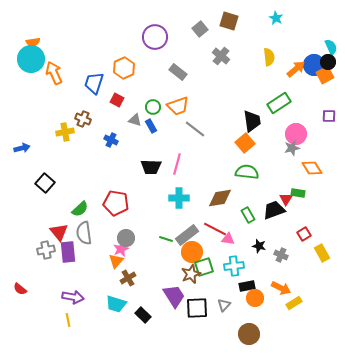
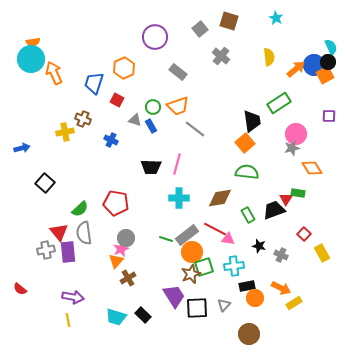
red square at (304, 234): rotated 16 degrees counterclockwise
cyan trapezoid at (116, 304): moved 13 px down
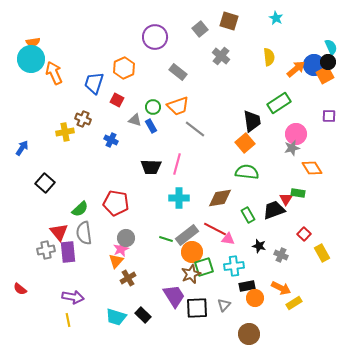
blue arrow at (22, 148): rotated 42 degrees counterclockwise
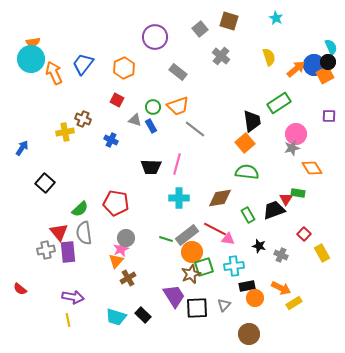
yellow semicircle at (269, 57): rotated 12 degrees counterclockwise
blue trapezoid at (94, 83): moved 11 px left, 19 px up; rotated 20 degrees clockwise
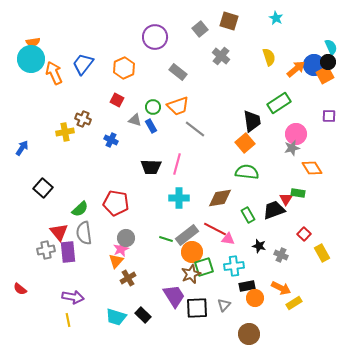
black square at (45, 183): moved 2 px left, 5 px down
